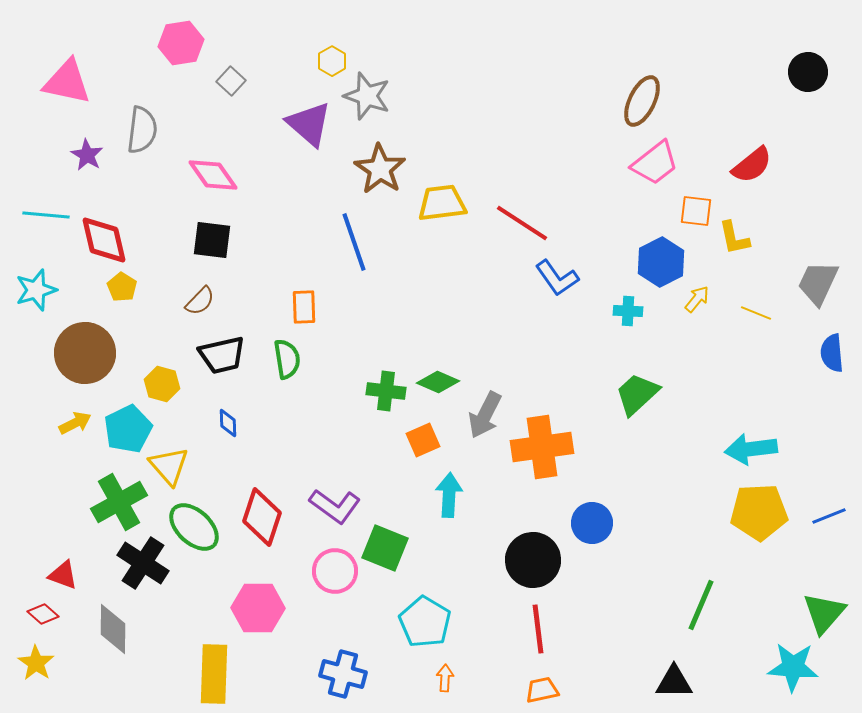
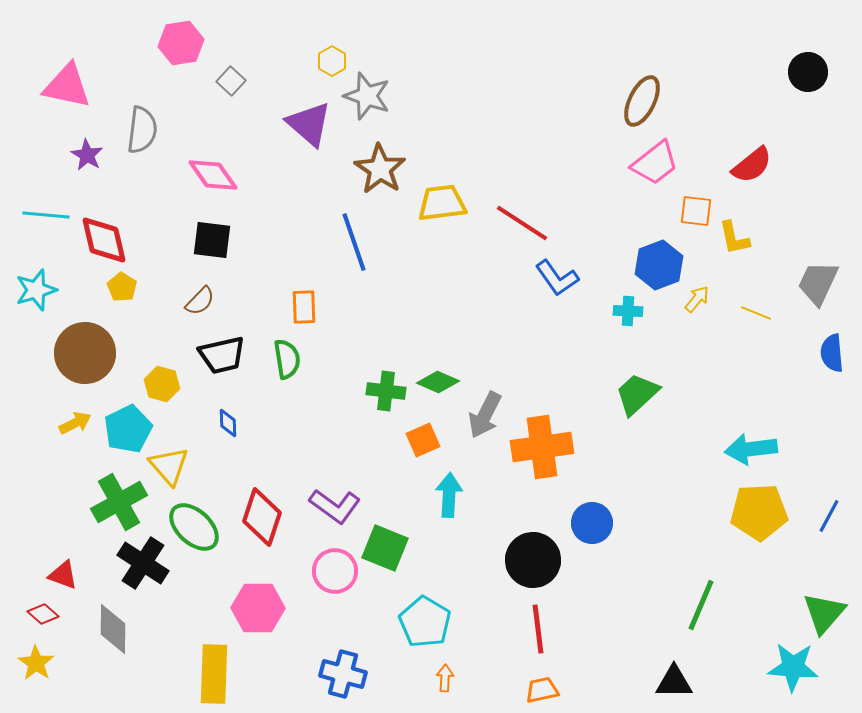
pink triangle at (67, 82): moved 4 px down
blue hexagon at (661, 262): moved 2 px left, 3 px down; rotated 6 degrees clockwise
blue line at (829, 516): rotated 40 degrees counterclockwise
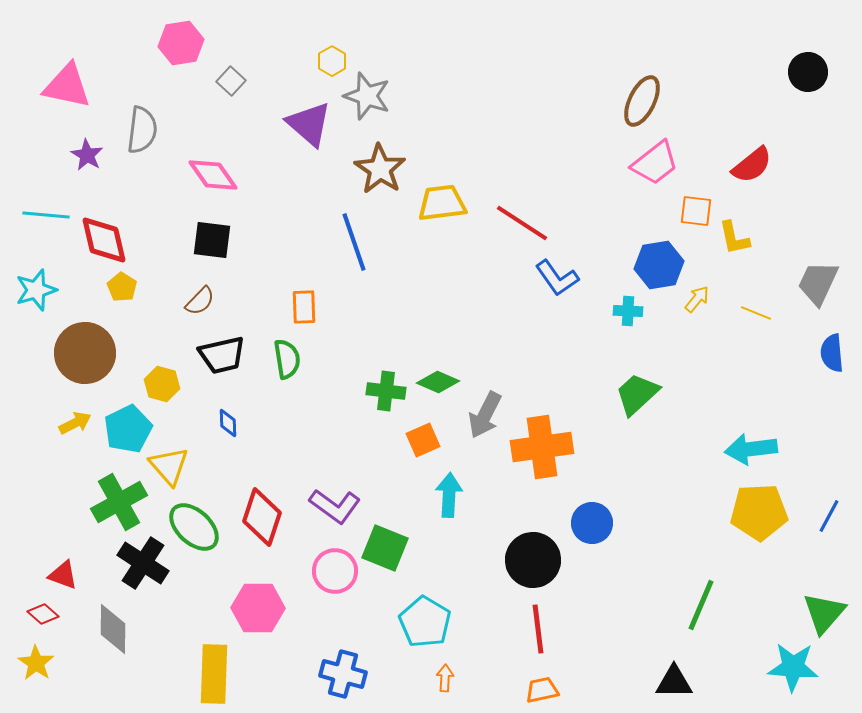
blue hexagon at (659, 265): rotated 12 degrees clockwise
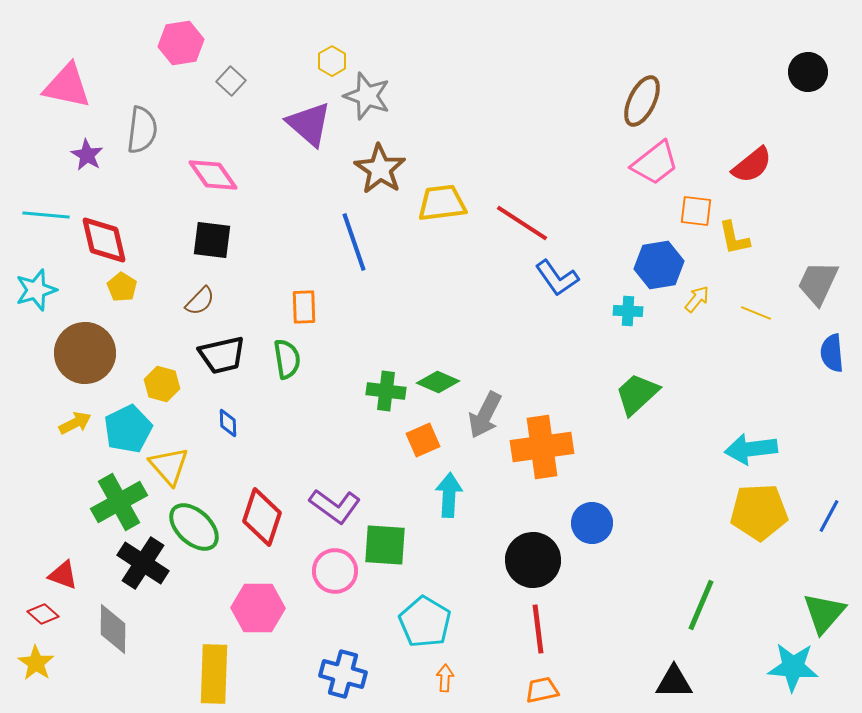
green square at (385, 548): moved 3 px up; rotated 18 degrees counterclockwise
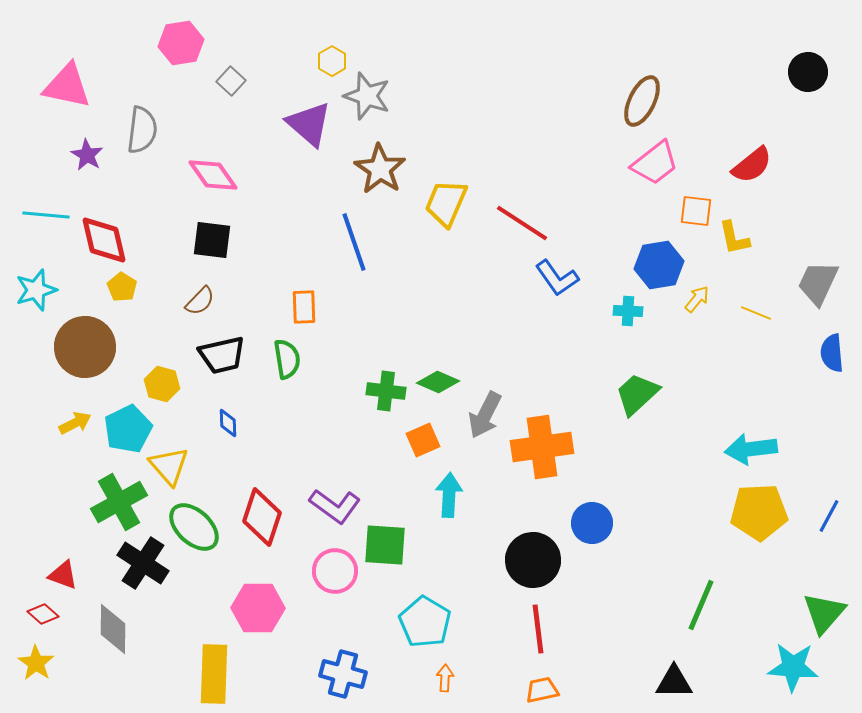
yellow trapezoid at (442, 203): moved 4 px right; rotated 60 degrees counterclockwise
brown circle at (85, 353): moved 6 px up
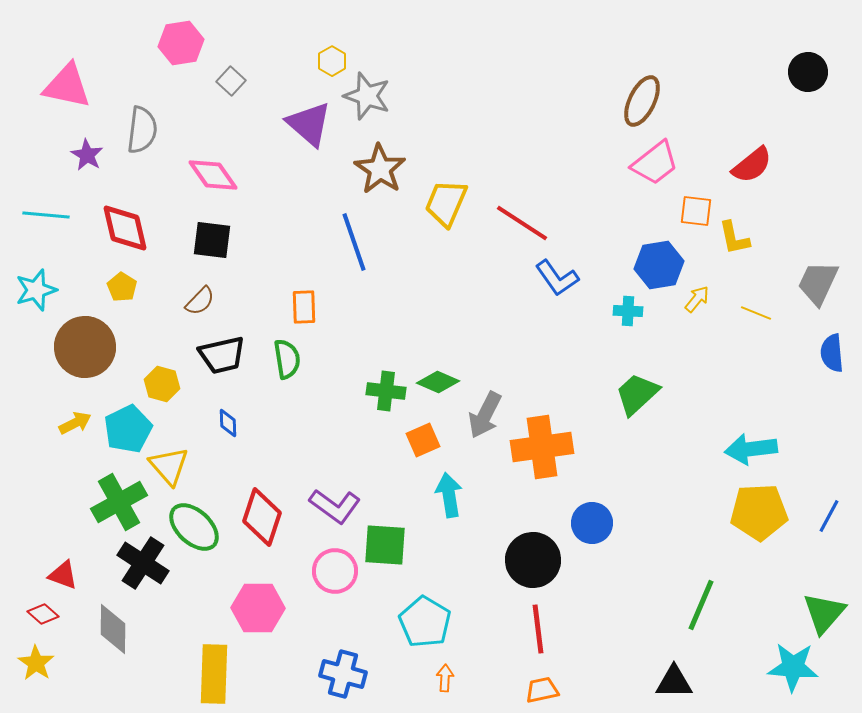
red diamond at (104, 240): moved 21 px right, 12 px up
cyan arrow at (449, 495): rotated 12 degrees counterclockwise
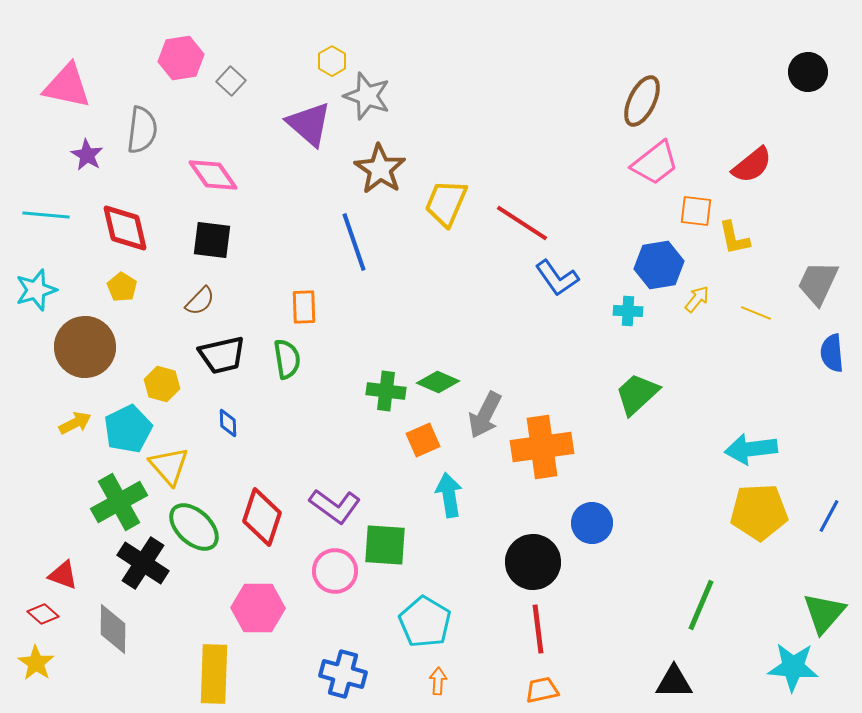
pink hexagon at (181, 43): moved 15 px down
black circle at (533, 560): moved 2 px down
orange arrow at (445, 678): moved 7 px left, 3 px down
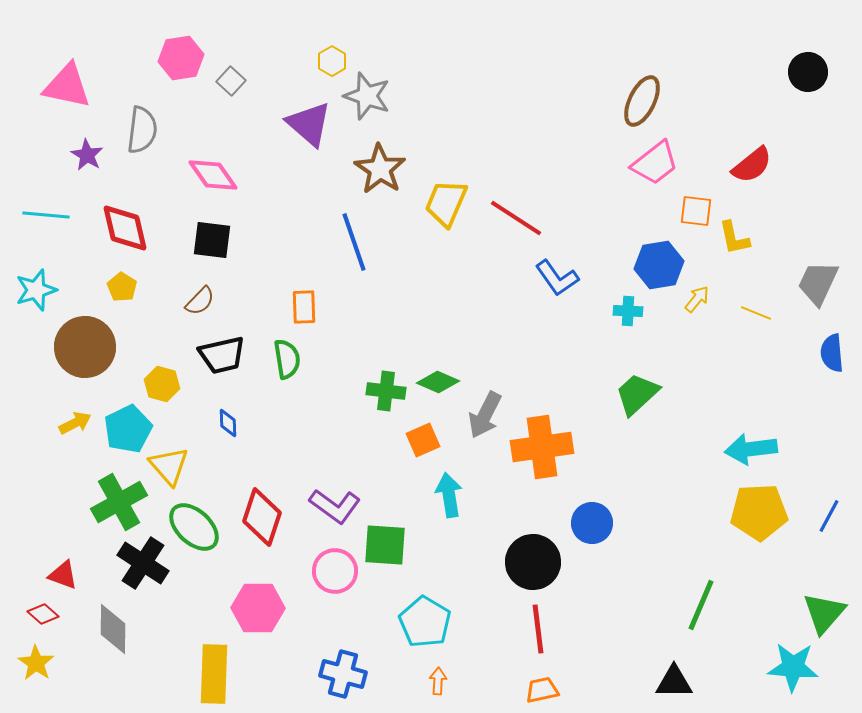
red line at (522, 223): moved 6 px left, 5 px up
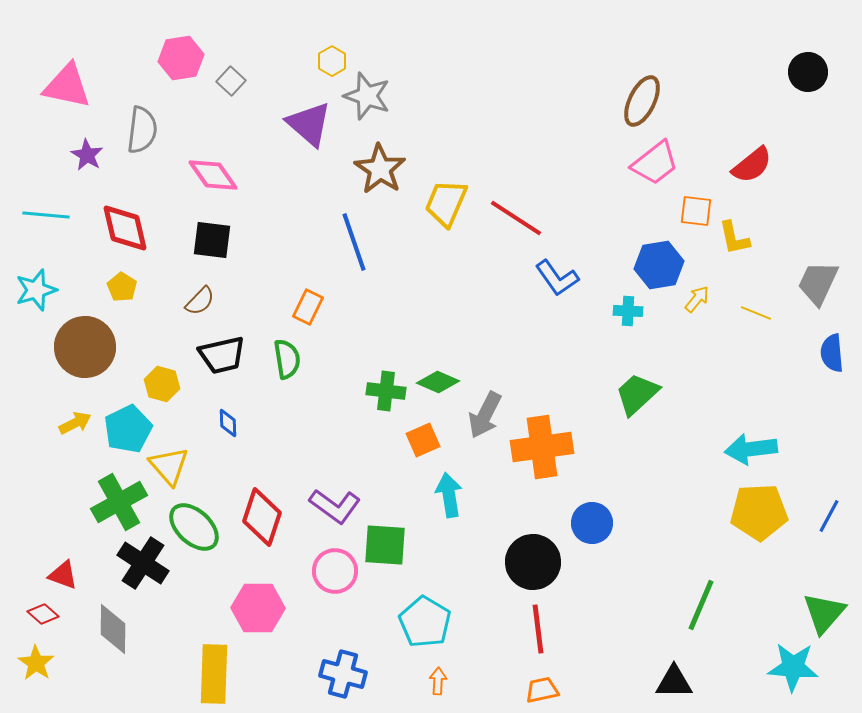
orange rectangle at (304, 307): moved 4 px right; rotated 28 degrees clockwise
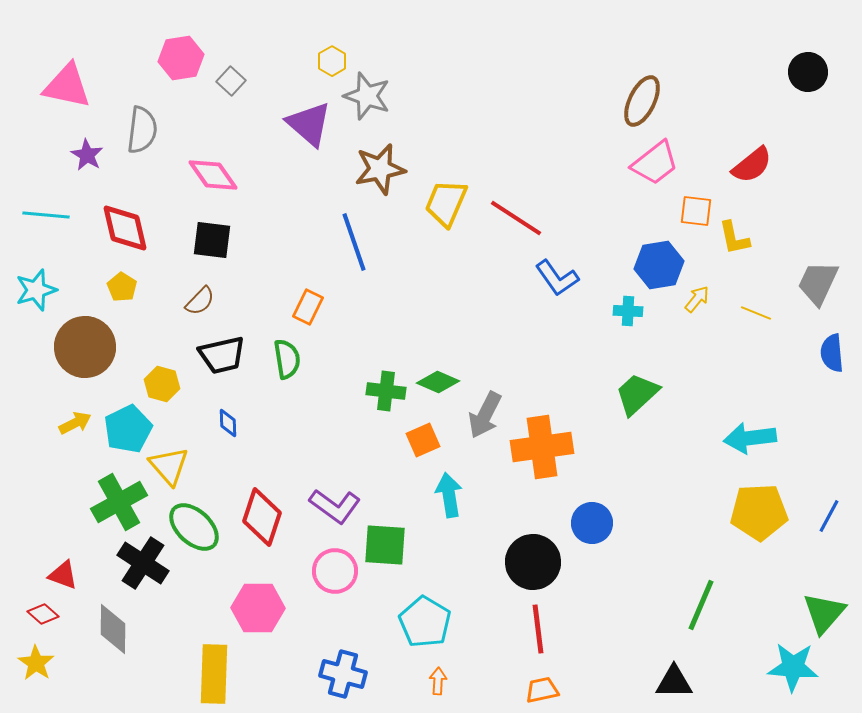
brown star at (380, 169): rotated 27 degrees clockwise
cyan arrow at (751, 449): moved 1 px left, 11 px up
